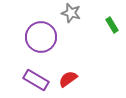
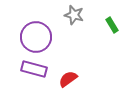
gray star: moved 3 px right, 2 px down
purple circle: moved 5 px left
purple rectangle: moved 2 px left, 11 px up; rotated 15 degrees counterclockwise
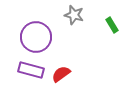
purple rectangle: moved 3 px left, 1 px down
red semicircle: moved 7 px left, 5 px up
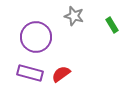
gray star: moved 1 px down
purple rectangle: moved 1 px left, 3 px down
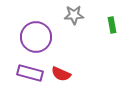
gray star: moved 1 px up; rotated 18 degrees counterclockwise
green rectangle: rotated 21 degrees clockwise
red semicircle: rotated 120 degrees counterclockwise
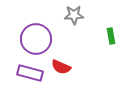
green rectangle: moved 1 px left, 11 px down
purple circle: moved 2 px down
red semicircle: moved 7 px up
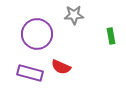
purple circle: moved 1 px right, 5 px up
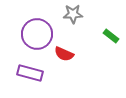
gray star: moved 1 px left, 1 px up
green rectangle: rotated 42 degrees counterclockwise
red semicircle: moved 3 px right, 13 px up
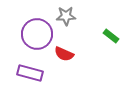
gray star: moved 7 px left, 2 px down
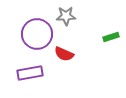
green rectangle: moved 1 px down; rotated 56 degrees counterclockwise
purple rectangle: rotated 25 degrees counterclockwise
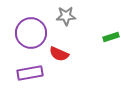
purple circle: moved 6 px left, 1 px up
red semicircle: moved 5 px left
